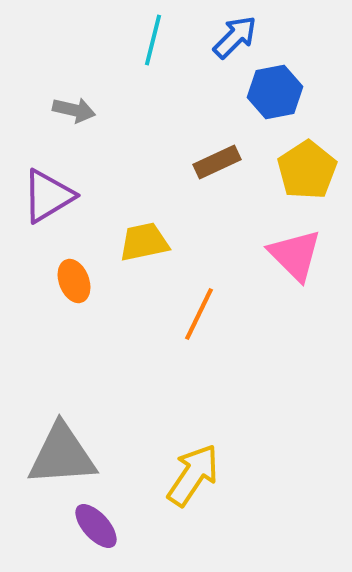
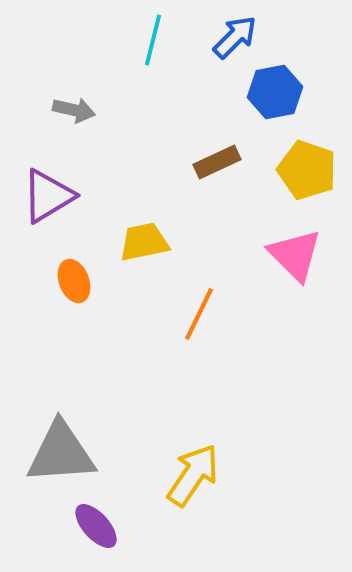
yellow pentagon: rotated 20 degrees counterclockwise
gray triangle: moved 1 px left, 2 px up
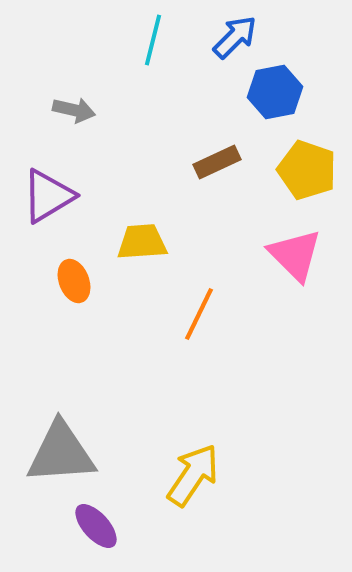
yellow trapezoid: moved 2 px left; rotated 8 degrees clockwise
